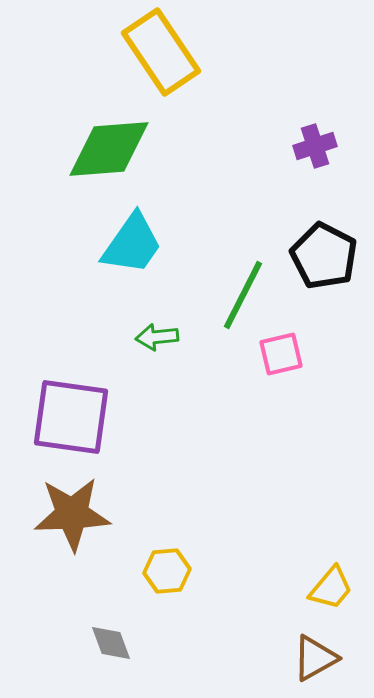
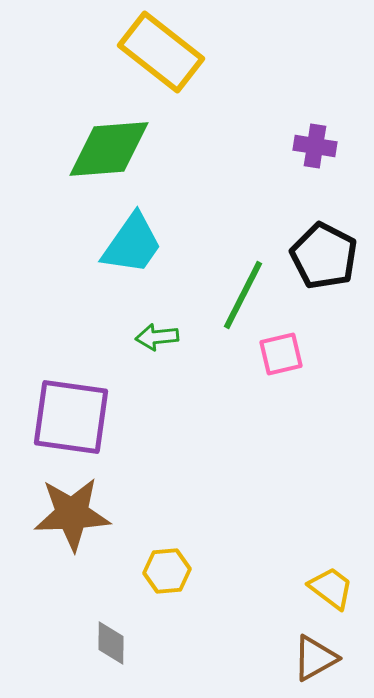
yellow rectangle: rotated 18 degrees counterclockwise
purple cross: rotated 27 degrees clockwise
yellow trapezoid: rotated 93 degrees counterclockwise
gray diamond: rotated 21 degrees clockwise
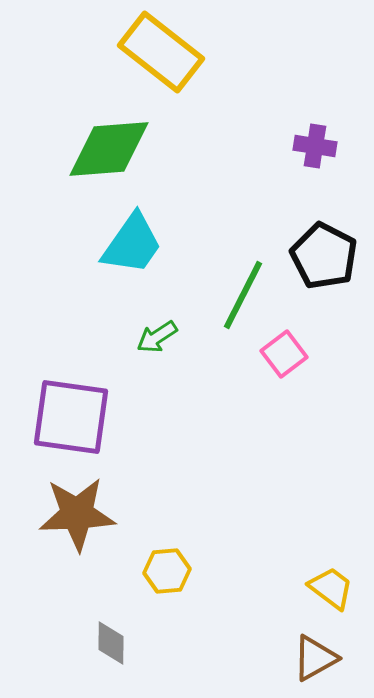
green arrow: rotated 27 degrees counterclockwise
pink square: moved 3 px right; rotated 24 degrees counterclockwise
brown star: moved 5 px right
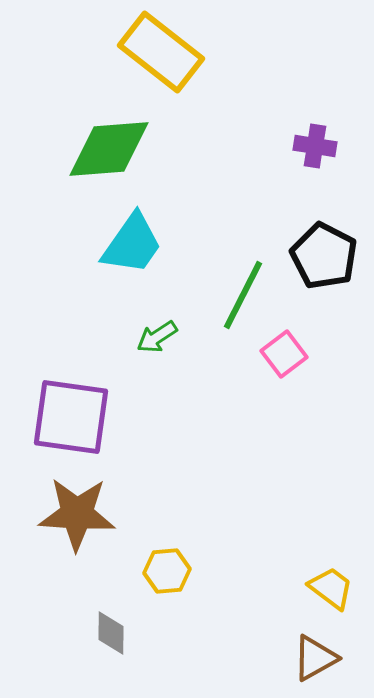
brown star: rotated 6 degrees clockwise
gray diamond: moved 10 px up
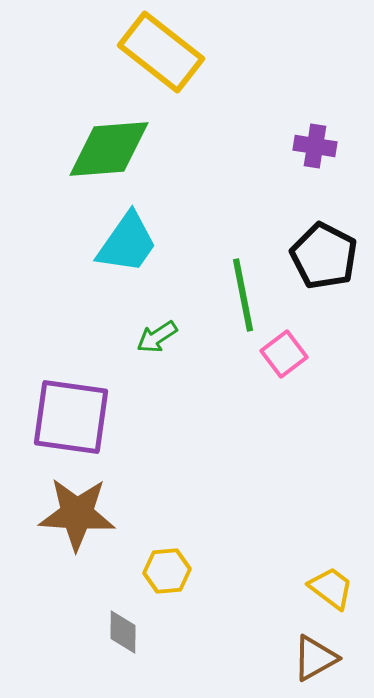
cyan trapezoid: moved 5 px left, 1 px up
green line: rotated 38 degrees counterclockwise
gray diamond: moved 12 px right, 1 px up
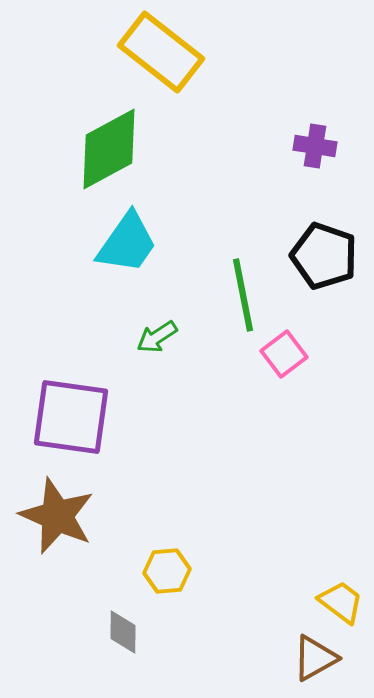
green diamond: rotated 24 degrees counterclockwise
black pentagon: rotated 8 degrees counterclockwise
brown star: moved 20 px left, 2 px down; rotated 20 degrees clockwise
yellow trapezoid: moved 10 px right, 14 px down
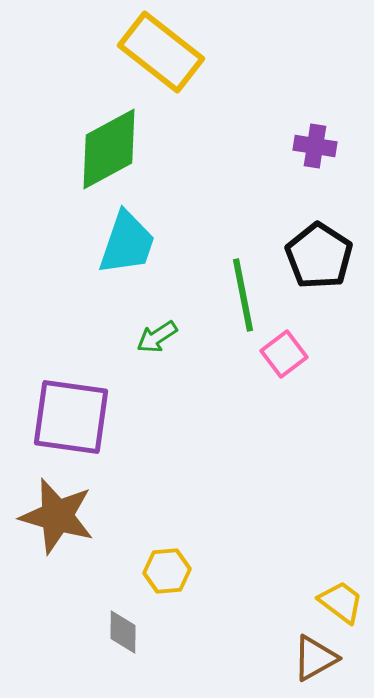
cyan trapezoid: rotated 16 degrees counterclockwise
black pentagon: moved 5 px left; rotated 14 degrees clockwise
brown star: rotated 8 degrees counterclockwise
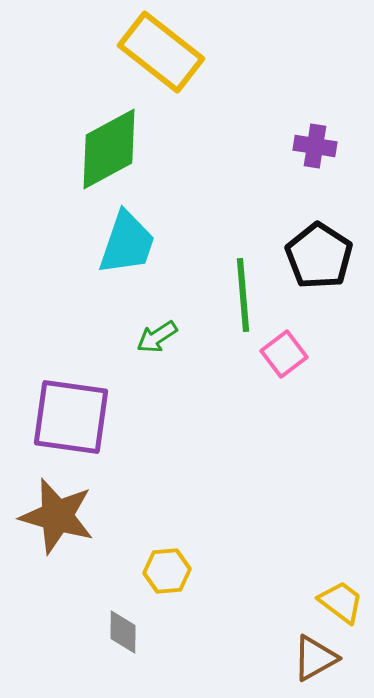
green line: rotated 6 degrees clockwise
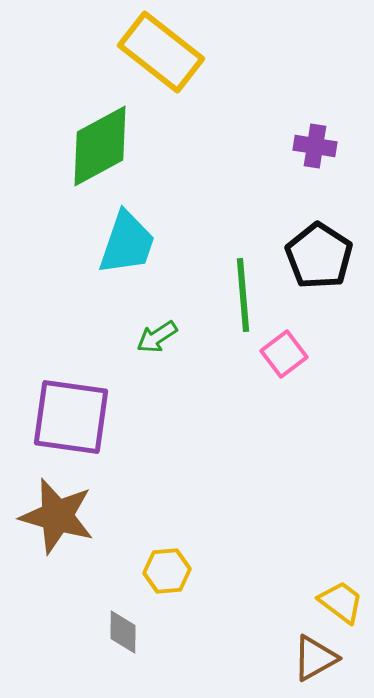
green diamond: moved 9 px left, 3 px up
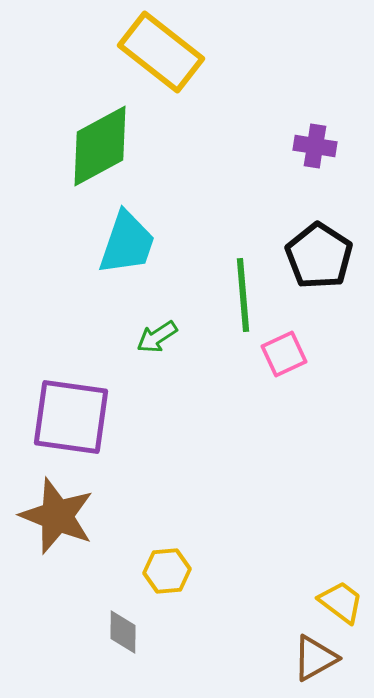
pink square: rotated 12 degrees clockwise
brown star: rotated 6 degrees clockwise
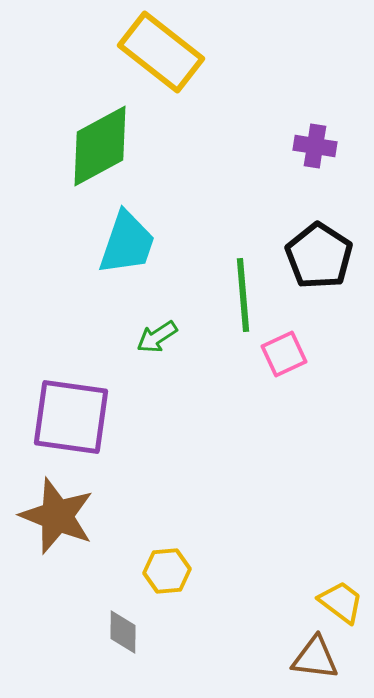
brown triangle: rotated 36 degrees clockwise
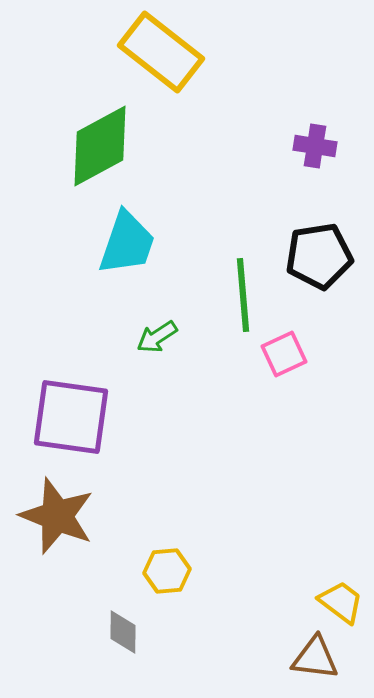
black pentagon: rotated 30 degrees clockwise
